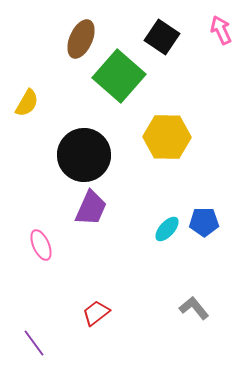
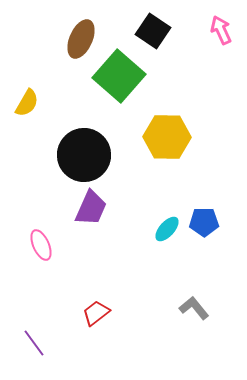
black square: moved 9 px left, 6 px up
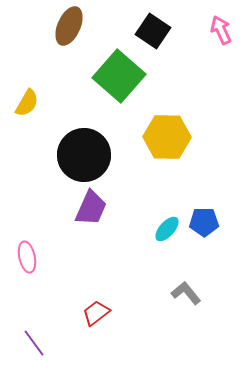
brown ellipse: moved 12 px left, 13 px up
pink ellipse: moved 14 px left, 12 px down; rotated 12 degrees clockwise
gray L-shape: moved 8 px left, 15 px up
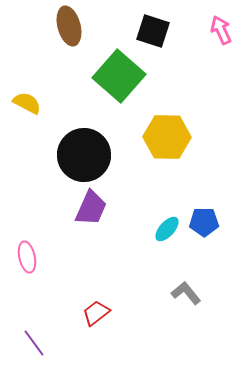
brown ellipse: rotated 39 degrees counterclockwise
black square: rotated 16 degrees counterclockwise
yellow semicircle: rotated 92 degrees counterclockwise
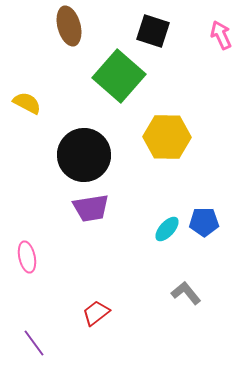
pink arrow: moved 5 px down
purple trapezoid: rotated 57 degrees clockwise
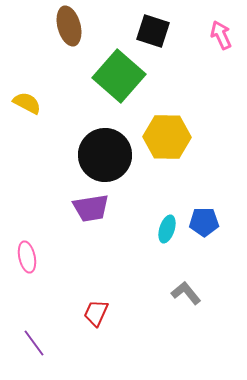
black circle: moved 21 px right
cyan ellipse: rotated 24 degrees counterclockwise
red trapezoid: rotated 28 degrees counterclockwise
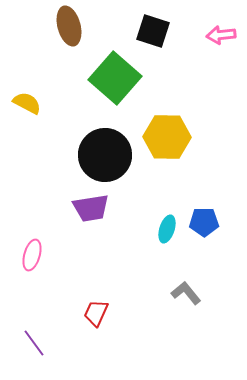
pink arrow: rotated 72 degrees counterclockwise
green square: moved 4 px left, 2 px down
pink ellipse: moved 5 px right, 2 px up; rotated 28 degrees clockwise
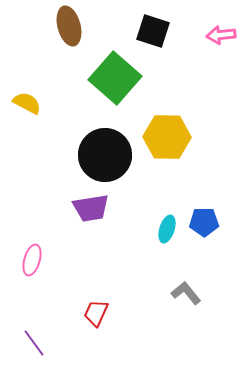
pink ellipse: moved 5 px down
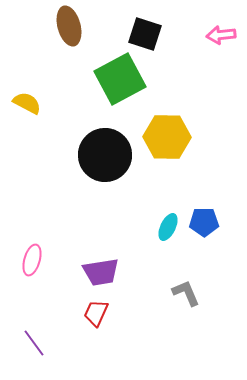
black square: moved 8 px left, 3 px down
green square: moved 5 px right, 1 px down; rotated 21 degrees clockwise
purple trapezoid: moved 10 px right, 64 px down
cyan ellipse: moved 1 px right, 2 px up; rotated 8 degrees clockwise
gray L-shape: rotated 16 degrees clockwise
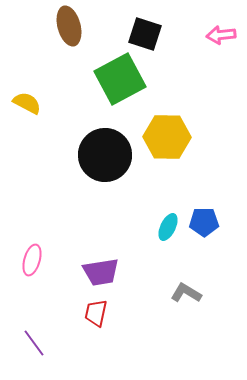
gray L-shape: rotated 36 degrees counterclockwise
red trapezoid: rotated 12 degrees counterclockwise
